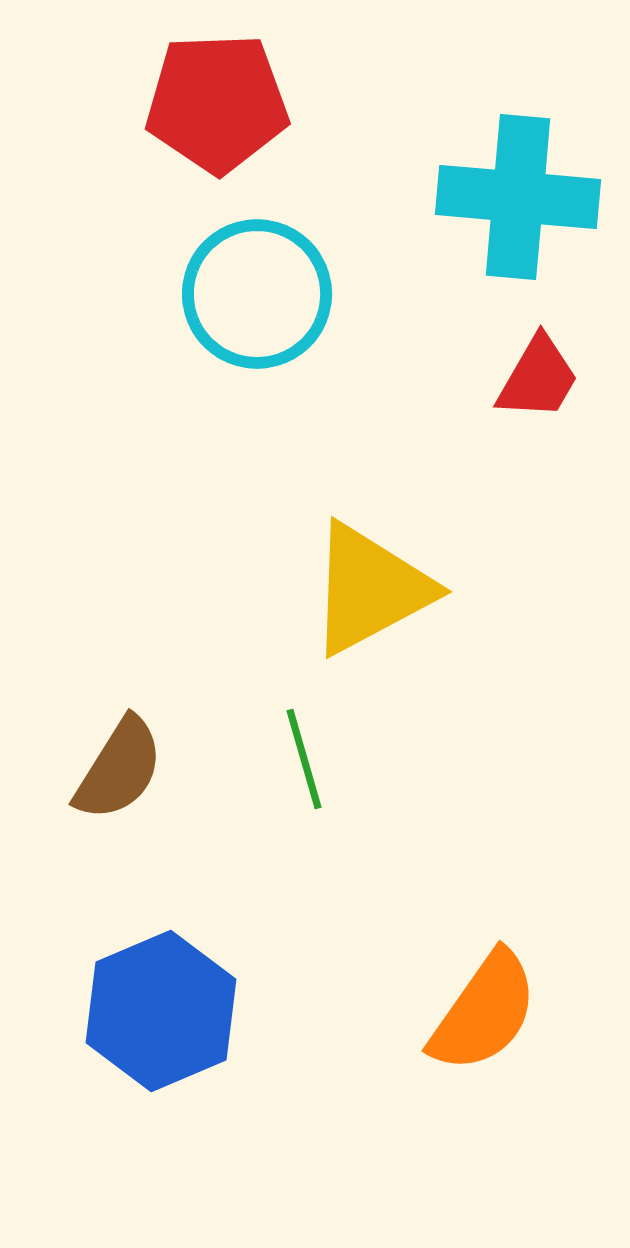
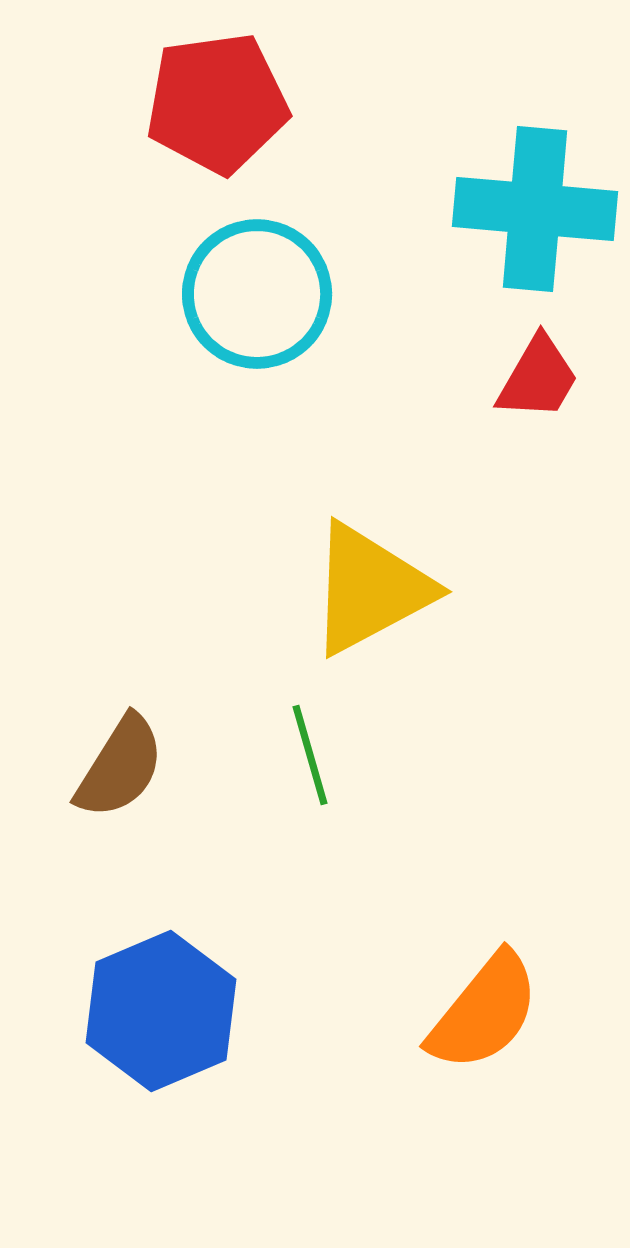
red pentagon: rotated 6 degrees counterclockwise
cyan cross: moved 17 px right, 12 px down
green line: moved 6 px right, 4 px up
brown semicircle: moved 1 px right, 2 px up
orange semicircle: rotated 4 degrees clockwise
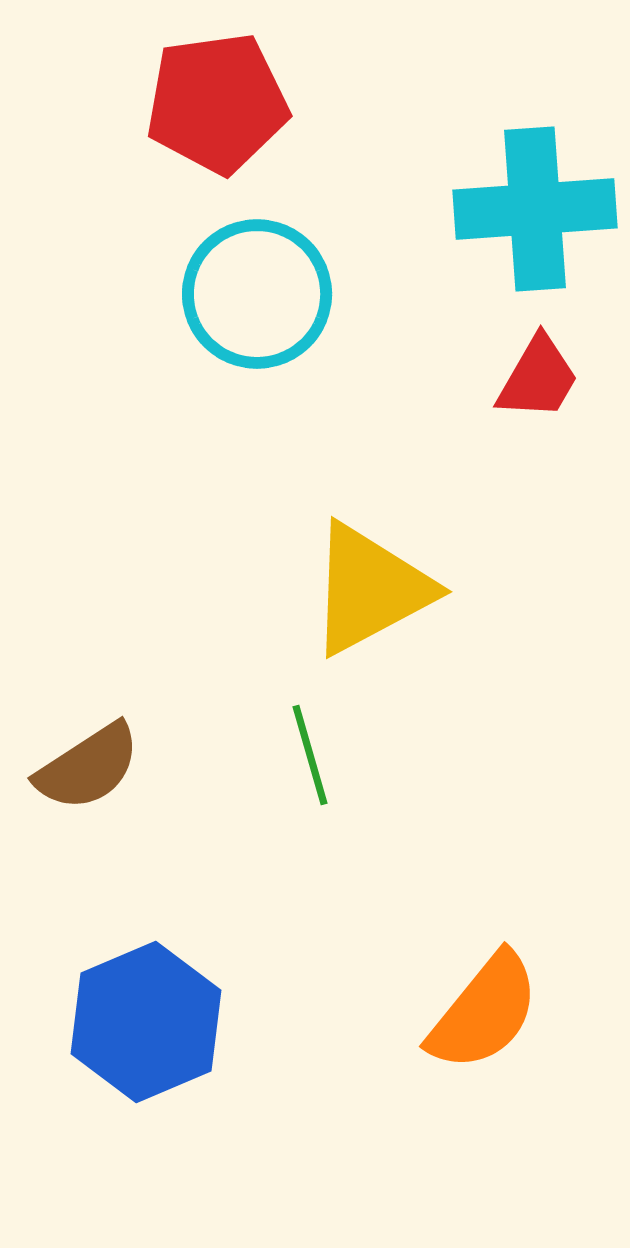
cyan cross: rotated 9 degrees counterclockwise
brown semicircle: moved 32 px left; rotated 25 degrees clockwise
blue hexagon: moved 15 px left, 11 px down
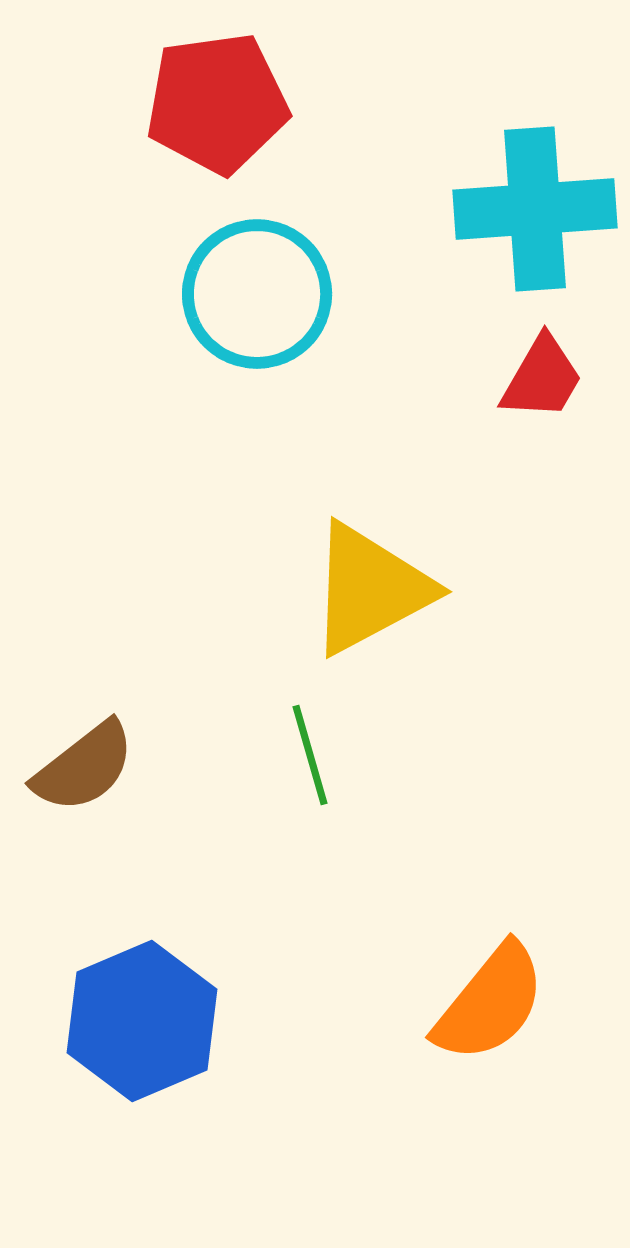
red trapezoid: moved 4 px right
brown semicircle: moved 4 px left; rotated 5 degrees counterclockwise
orange semicircle: moved 6 px right, 9 px up
blue hexagon: moved 4 px left, 1 px up
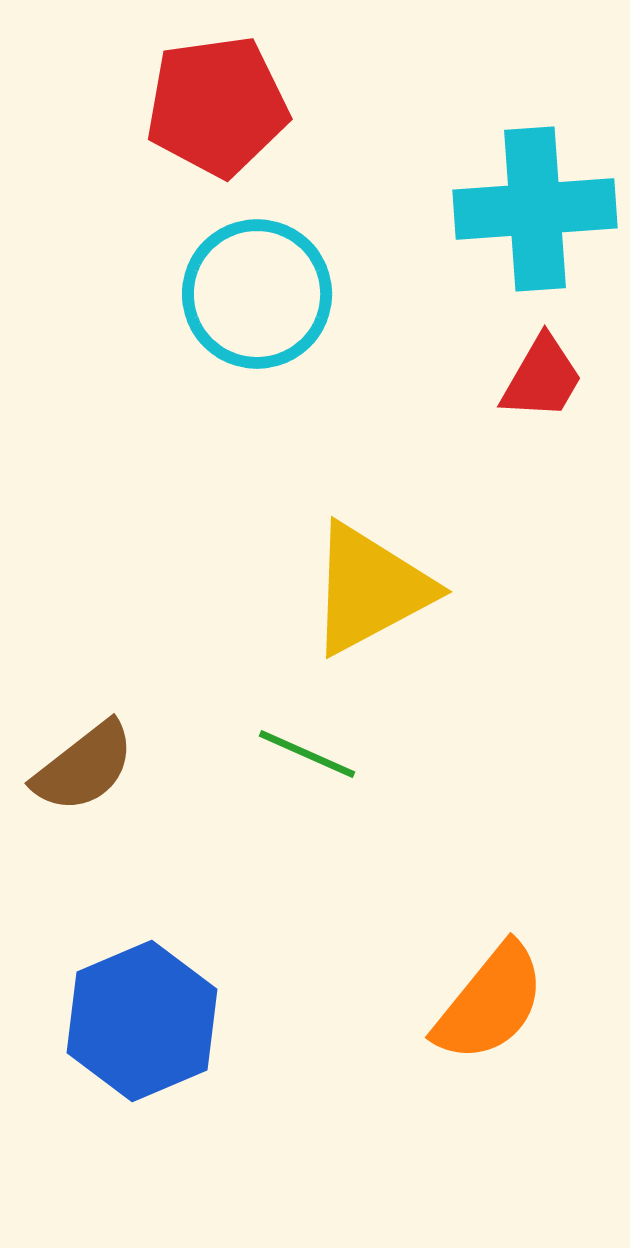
red pentagon: moved 3 px down
green line: moved 3 px left, 1 px up; rotated 50 degrees counterclockwise
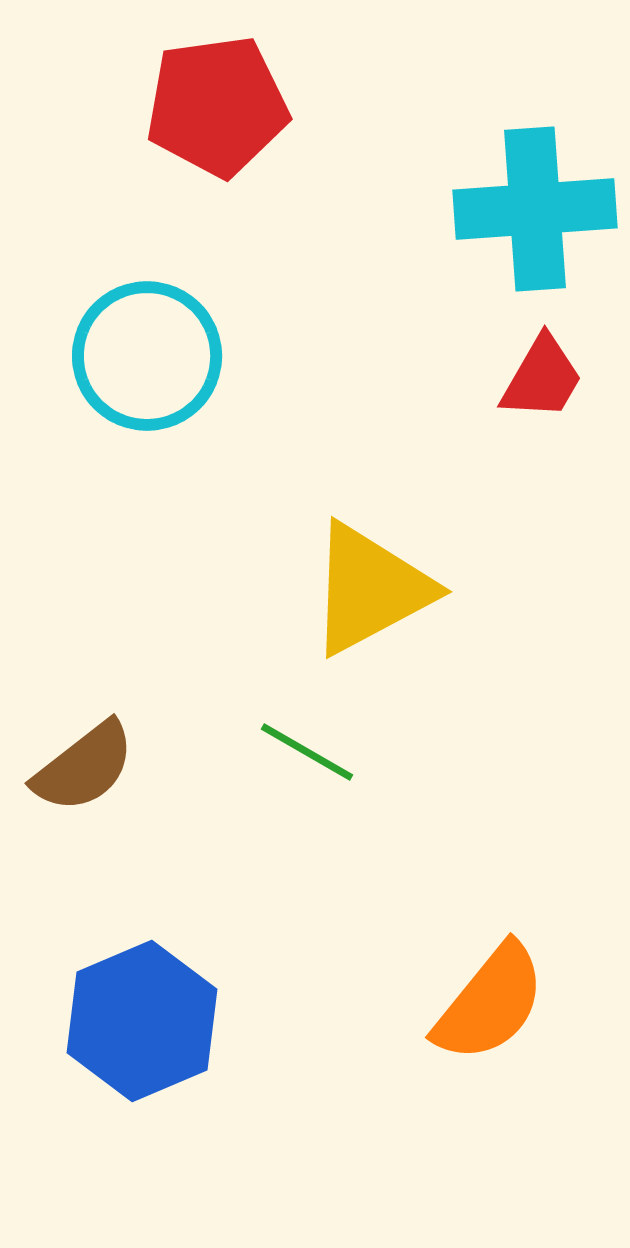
cyan circle: moved 110 px left, 62 px down
green line: moved 2 px up; rotated 6 degrees clockwise
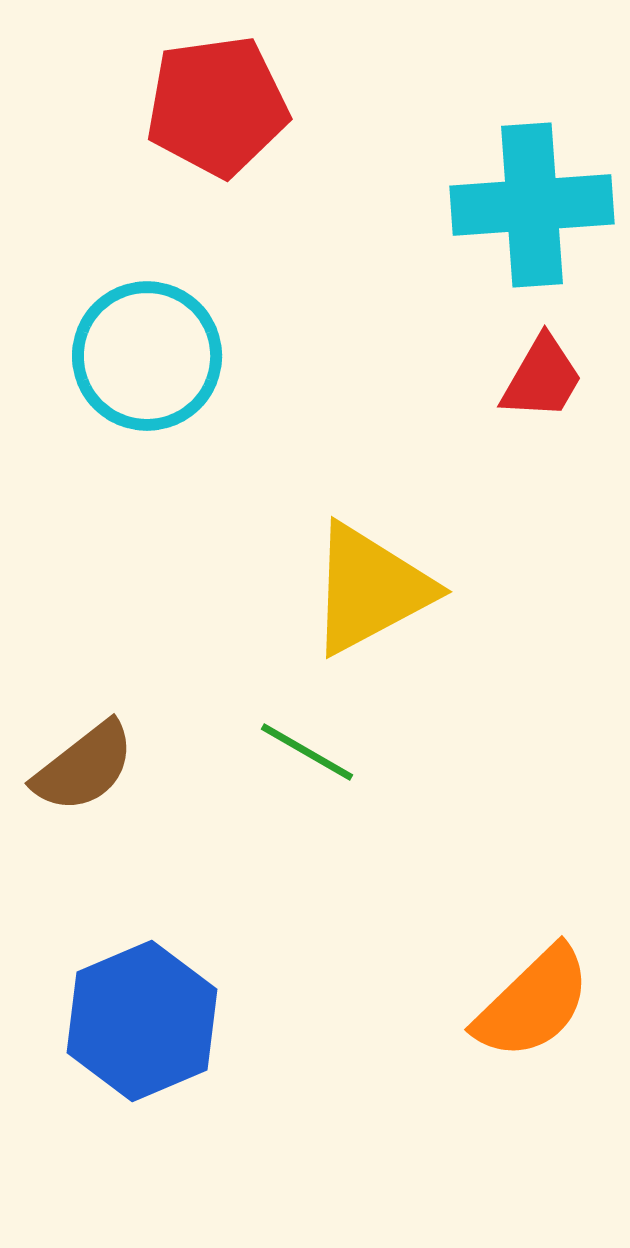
cyan cross: moved 3 px left, 4 px up
orange semicircle: moved 43 px right; rotated 7 degrees clockwise
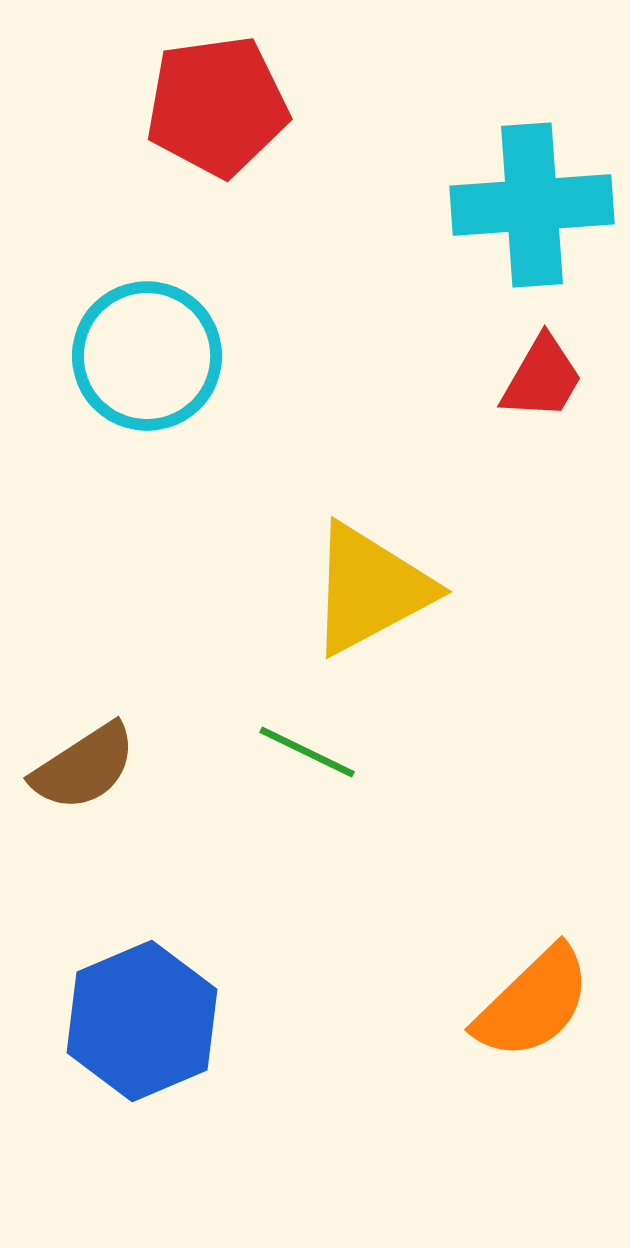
green line: rotated 4 degrees counterclockwise
brown semicircle: rotated 5 degrees clockwise
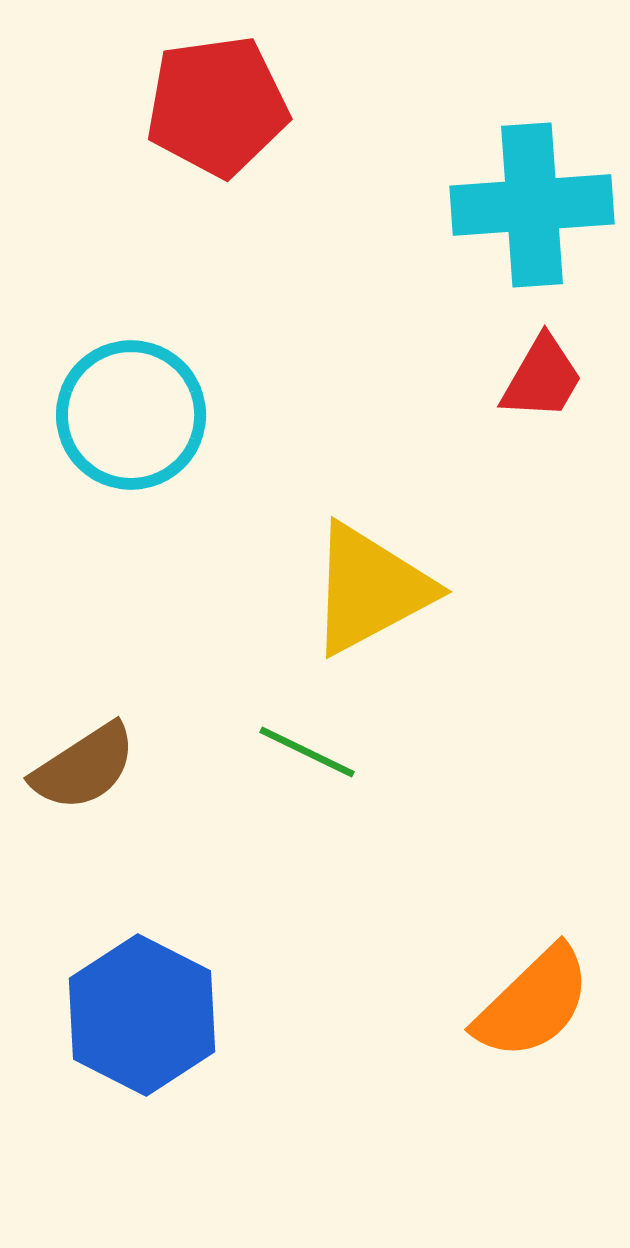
cyan circle: moved 16 px left, 59 px down
blue hexagon: moved 6 px up; rotated 10 degrees counterclockwise
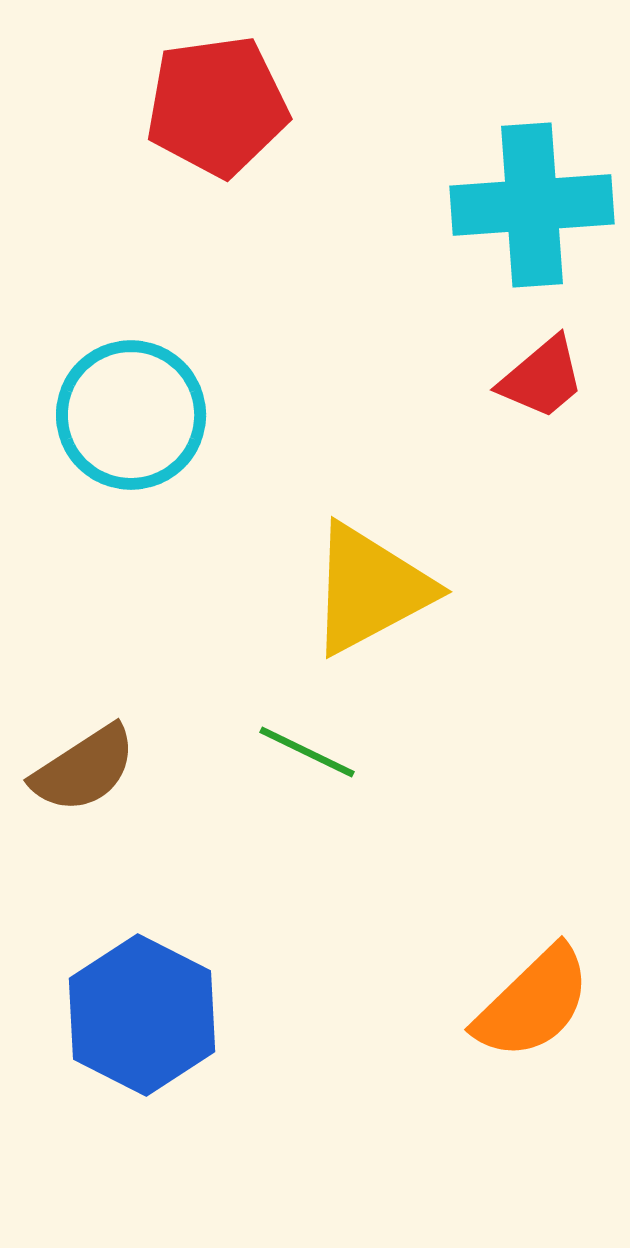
red trapezoid: rotated 20 degrees clockwise
brown semicircle: moved 2 px down
